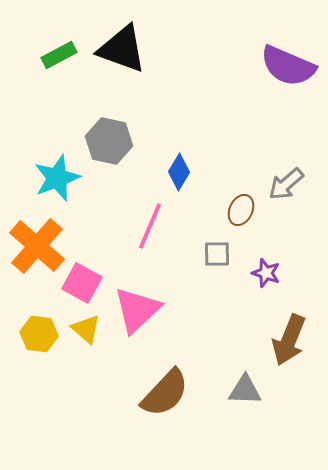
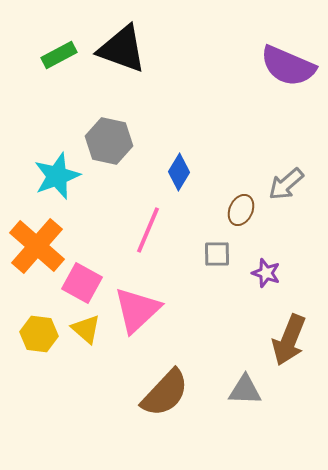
cyan star: moved 2 px up
pink line: moved 2 px left, 4 px down
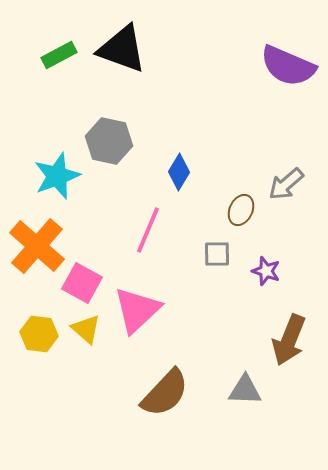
purple star: moved 2 px up
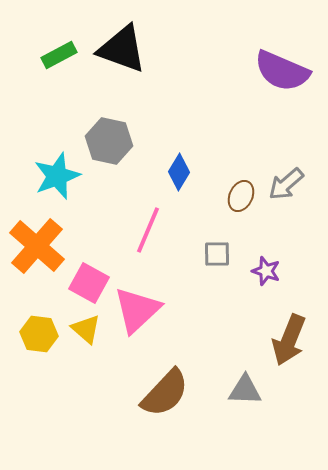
purple semicircle: moved 6 px left, 5 px down
brown ellipse: moved 14 px up
pink square: moved 7 px right
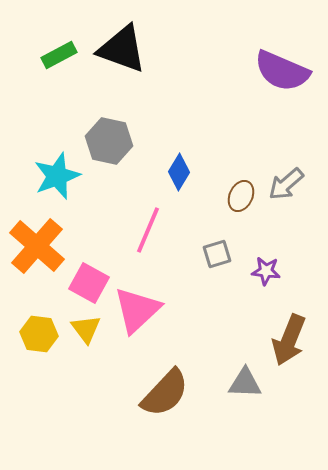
gray square: rotated 16 degrees counterclockwise
purple star: rotated 12 degrees counterclockwise
yellow triangle: rotated 12 degrees clockwise
gray triangle: moved 7 px up
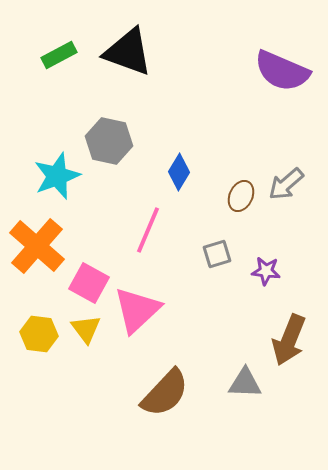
black triangle: moved 6 px right, 3 px down
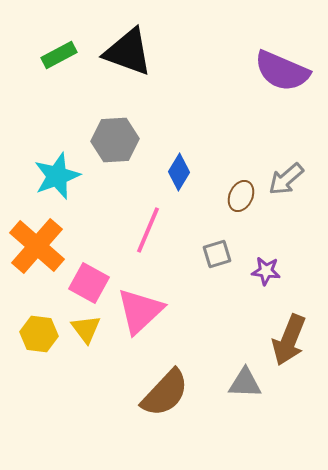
gray hexagon: moved 6 px right, 1 px up; rotated 15 degrees counterclockwise
gray arrow: moved 5 px up
pink triangle: moved 3 px right, 1 px down
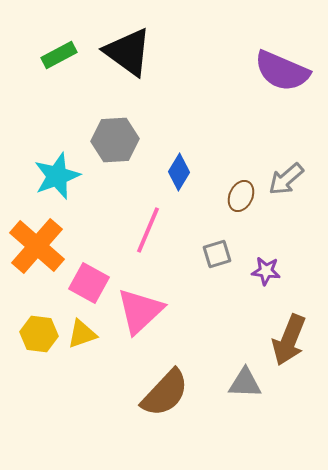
black triangle: rotated 16 degrees clockwise
yellow triangle: moved 4 px left, 5 px down; rotated 48 degrees clockwise
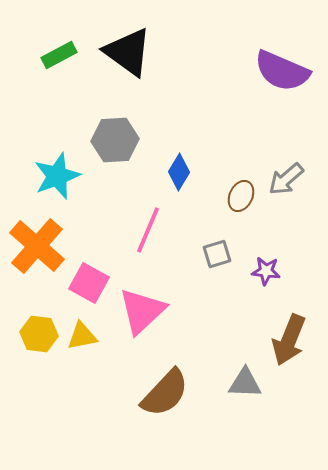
pink triangle: moved 2 px right
yellow triangle: moved 2 px down; rotated 8 degrees clockwise
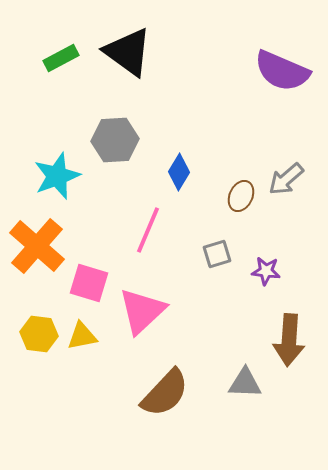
green rectangle: moved 2 px right, 3 px down
pink square: rotated 12 degrees counterclockwise
brown arrow: rotated 18 degrees counterclockwise
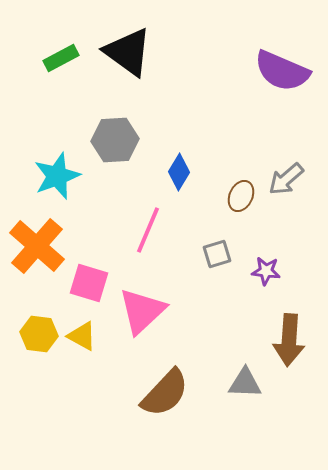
yellow triangle: rotated 40 degrees clockwise
